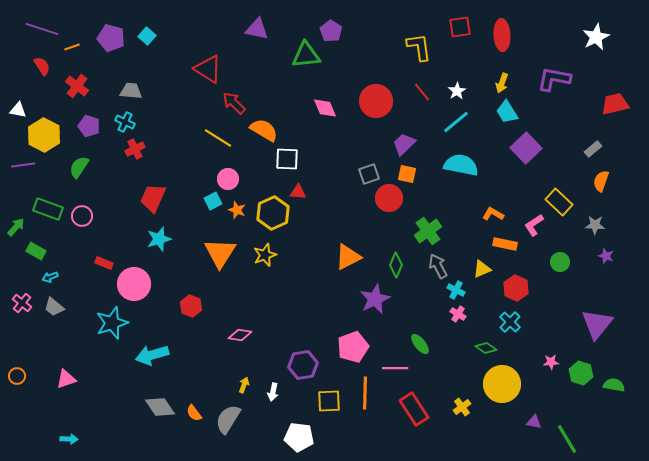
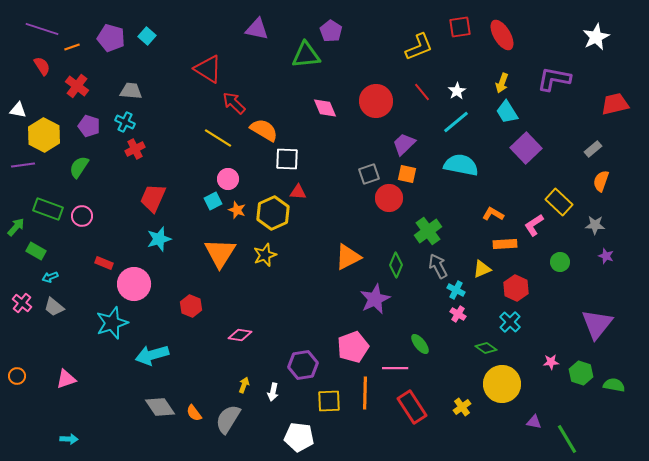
red ellipse at (502, 35): rotated 28 degrees counterclockwise
yellow L-shape at (419, 47): rotated 76 degrees clockwise
orange rectangle at (505, 244): rotated 15 degrees counterclockwise
red rectangle at (414, 409): moved 2 px left, 2 px up
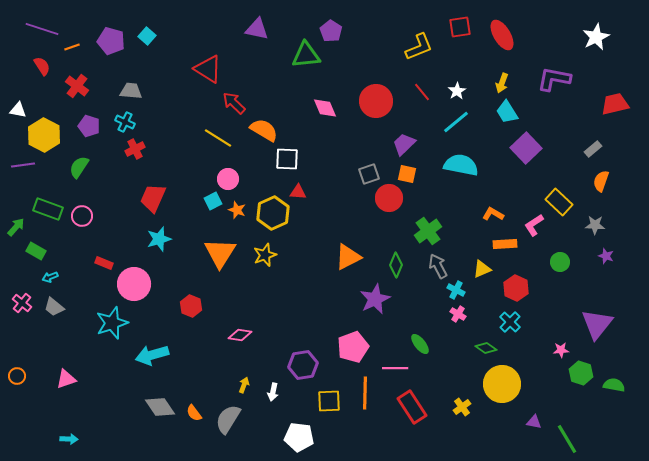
purple pentagon at (111, 38): moved 3 px down
pink star at (551, 362): moved 10 px right, 12 px up
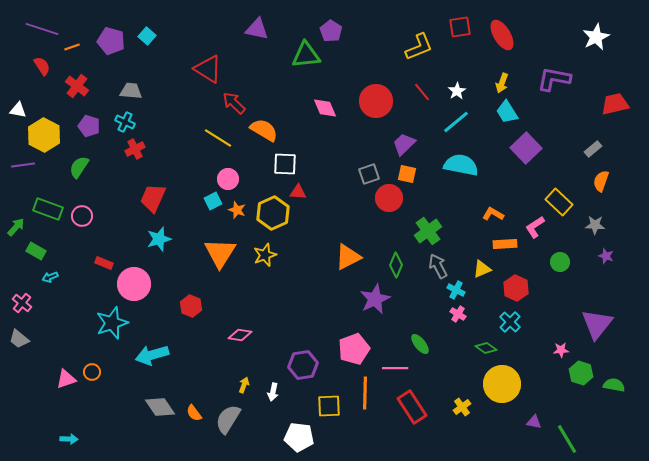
white square at (287, 159): moved 2 px left, 5 px down
pink L-shape at (534, 225): moved 1 px right, 2 px down
gray trapezoid at (54, 307): moved 35 px left, 32 px down
pink pentagon at (353, 347): moved 1 px right, 2 px down
orange circle at (17, 376): moved 75 px right, 4 px up
yellow square at (329, 401): moved 5 px down
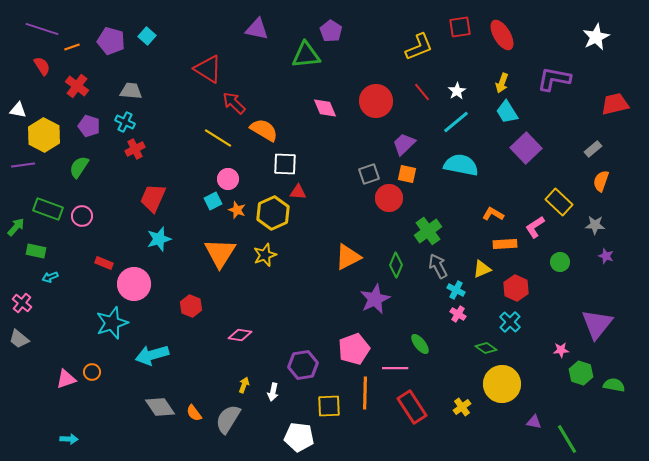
green rectangle at (36, 251): rotated 18 degrees counterclockwise
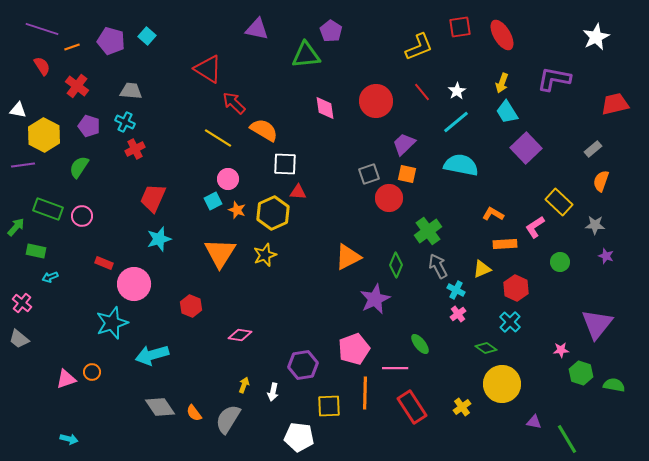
pink diamond at (325, 108): rotated 15 degrees clockwise
pink cross at (458, 314): rotated 21 degrees clockwise
cyan arrow at (69, 439): rotated 12 degrees clockwise
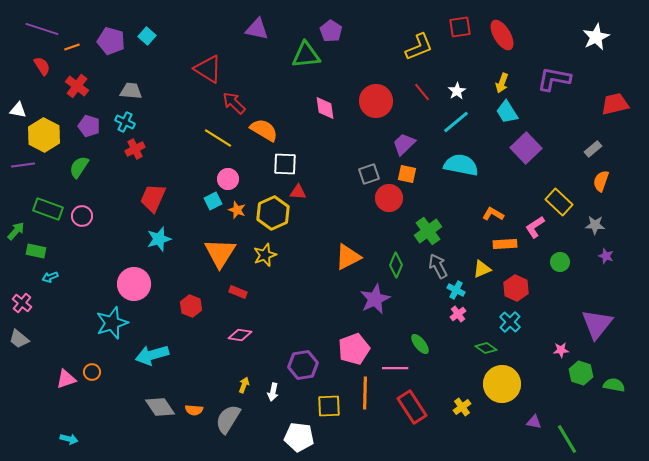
green arrow at (16, 227): moved 4 px down
red rectangle at (104, 263): moved 134 px right, 29 px down
orange semicircle at (194, 413): moved 3 px up; rotated 48 degrees counterclockwise
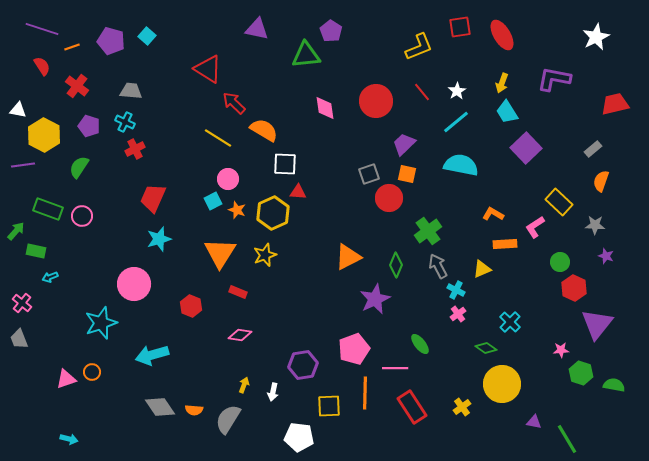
red hexagon at (516, 288): moved 58 px right
cyan star at (112, 323): moved 11 px left
gray trapezoid at (19, 339): rotated 30 degrees clockwise
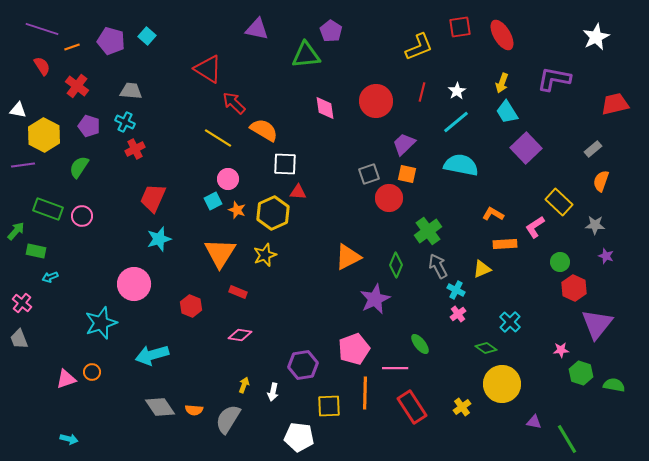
red line at (422, 92): rotated 54 degrees clockwise
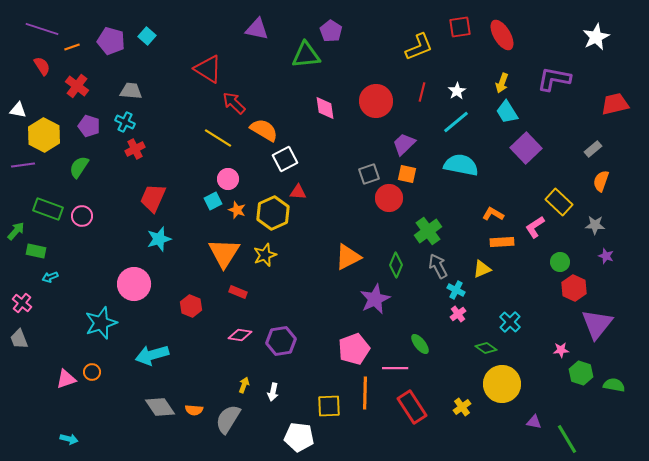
white square at (285, 164): moved 5 px up; rotated 30 degrees counterclockwise
orange rectangle at (505, 244): moved 3 px left, 2 px up
orange triangle at (220, 253): moved 4 px right
purple hexagon at (303, 365): moved 22 px left, 24 px up
